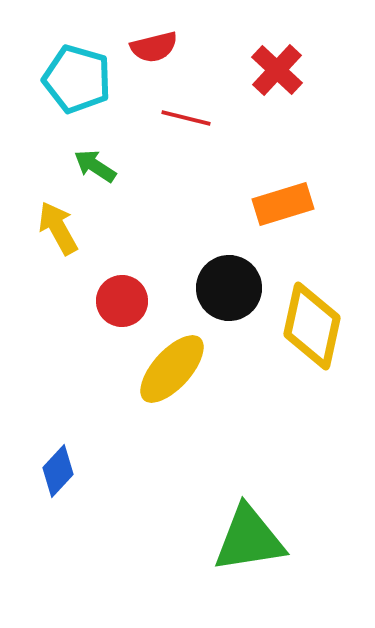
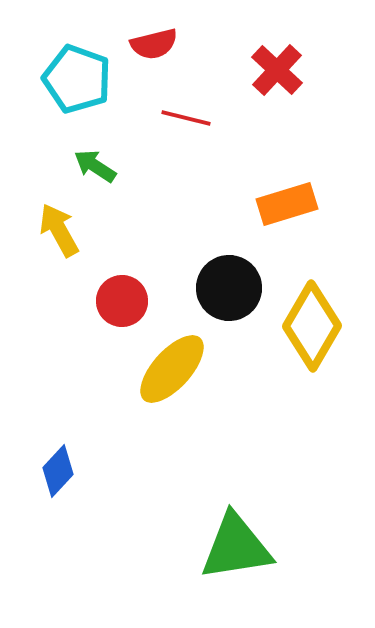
red semicircle: moved 3 px up
cyan pentagon: rotated 4 degrees clockwise
orange rectangle: moved 4 px right
yellow arrow: moved 1 px right, 2 px down
yellow diamond: rotated 18 degrees clockwise
green triangle: moved 13 px left, 8 px down
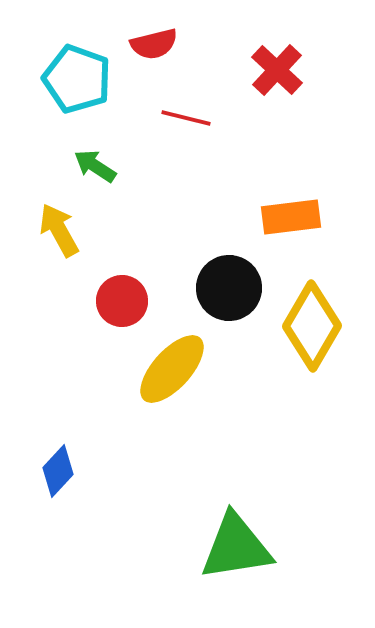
orange rectangle: moved 4 px right, 13 px down; rotated 10 degrees clockwise
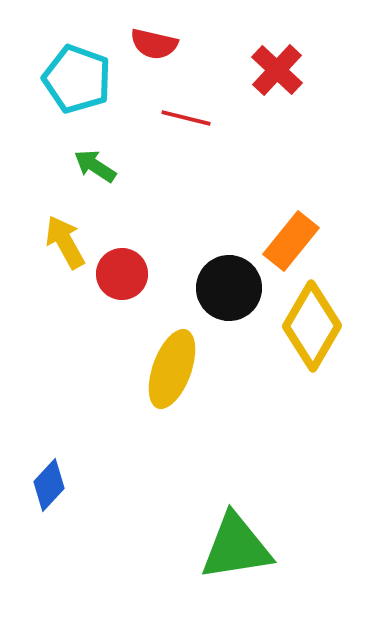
red semicircle: rotated 27 degrees clockwise
orange rectangle: moved 24 px down; rotated 44 degrees counterclockwise
yellow arrow: moved 6 px right, 12 px down
red circle: moved 27 px up
yellow ellipse: rotated 22 degrees counterclockwise
blue diamond: moved 9 px left, 14 px down
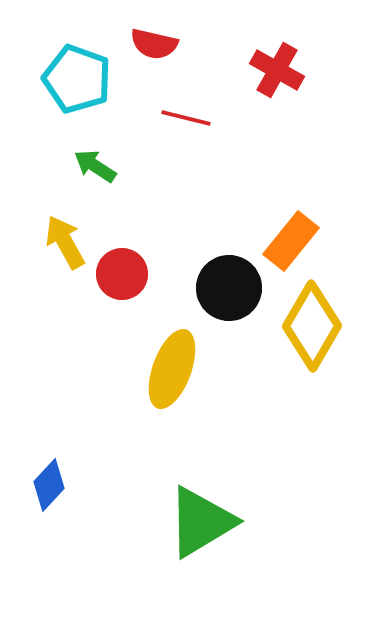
red cross: rotated 14 degrees counterclockwise
green triangle: moved 35 px left, 25 px up; rotated 22 degrees counterclockwise
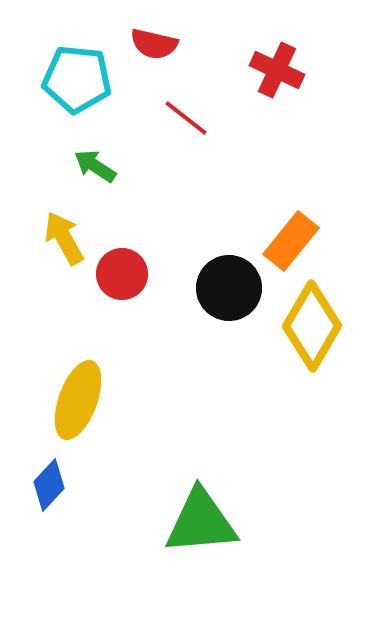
red cross: rotated 4 degrees counterclockwise
cyan pentagon: rotated 14 degrees counterclockwise
red line: rotated 24 degrees clockwise
yellow arrow: moved 1 px left, 4 px up
yellow ellipse: moved 94 px left, 31 px down
green triangle: rotated 26 degrees clockwise
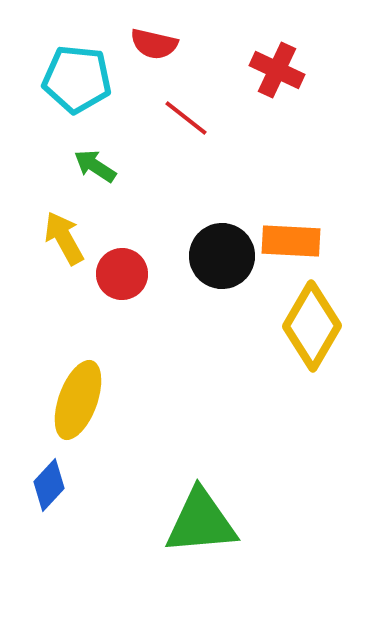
orange rectangle: rotated 54 degrees clockwise
black circle: moved 7 px left, 32 px up
